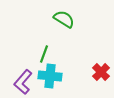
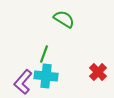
red cross: moved 3 px left
cyan cross: moved 4 px left
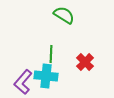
green semicircle: moved 4 px up
green line: moved 7 px right; rotated 18 degrees counterclockwise
red cross: moved 13 px left, 10 px up
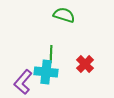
green semicircle: rotated 15 degrees counterclockwise
red cross: moved 2 px down
cyan cross: moved 4 px up
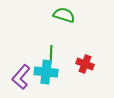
red cross: rotated 24 degrees counterclockwise
purple L-shape: moved 2 px left, 5 px up
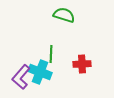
red cross: moved 3 px left; rotated 24 degrees counterclockwise
cyan cross: moved 6 px left; rotated 15 degrees clockwise
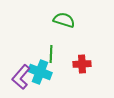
green semicircle: moved 5 px down
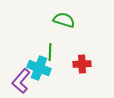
green line: moved 1 px left, 2 px up
cyan cross: moved 1 px left, 4 px up
purple L-shape: moved 4 px down
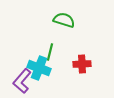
green line: rotated 12 degrees clockwise
purple L-shape: moved 1 px right
